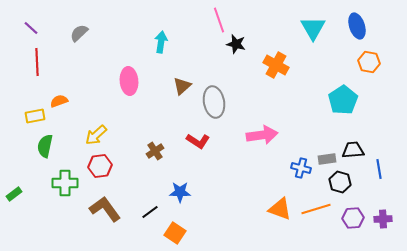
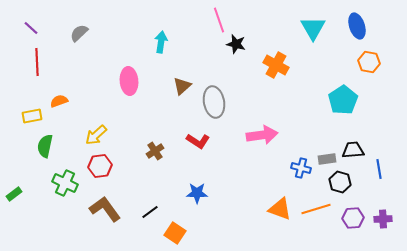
yellow rectangle: moved 3 px left
green cross: rotated 25 degrees clockwise
blue star: moved 17 px right, 1 px down
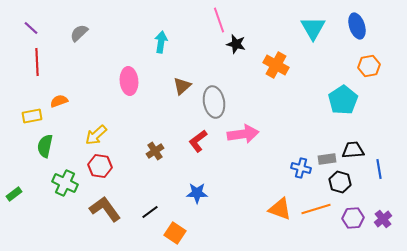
orange hexagon: moved 4 px down; rotated 20 degrees counterclockwise
pink arrow: moved 19 px left, 1 px up
red L-shape: rotated 110 degrees clockwise
red hexagon: rotated 15 degrees clockwise
purple cross: rotated 36 degrees counterclockwise
